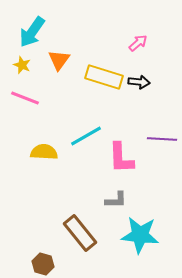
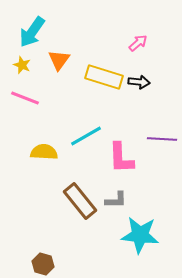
brown rectangle: moved 32 px up
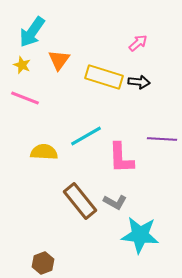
gray L-shape: moved 1 px left, 2 px down; rotated 30 degrees clockwise
brown hexagon: moved 1 px up; rotated 25 degrees clockwise
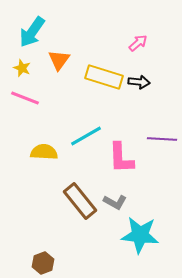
yellow star: moved 3 px down
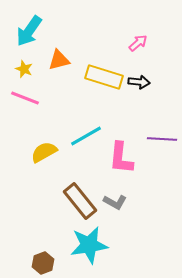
cyan arrow: moved 3 px left, 1 px up
orange triangle: rotated 40 degrees clockwise
yellow star: moved 2 px right, 1 px down
yellow semicircle: rotated 32 degrees counterclockwise
pink L-shape: rotated 8 degrees clockwise
cyan star: moved 51 px left, 10 px down; rotated 15 degrees counterclockwise
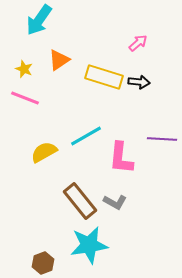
cyan arrow: moved 10 px right, 11 px up
orange triangle: rotated 20 degrees counterclockwise
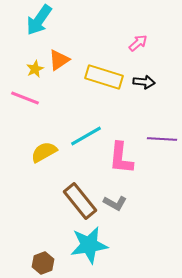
yellow star: moved 11 px right; rotated 24 degrees clockwise
black arrow: moved 5 px right
gray L-shape: moved 1 px down
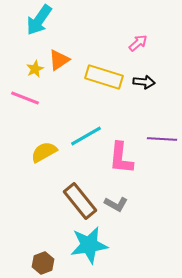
gray L-shape: moved 1 px right, 1 px down
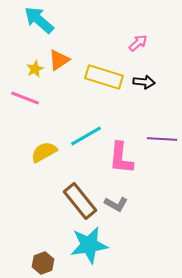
cyan arrow: rotated 96 degrees clockwise
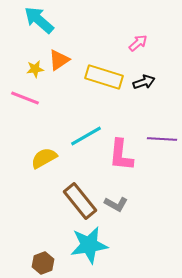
yellow star: rotated 18 degrees clockwise
black arrow: rotated 25 degrees counterclockwise
yellow semicircle: moved 6 px down
pink L-shape: moved 3 px up
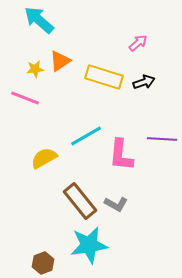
orange triangle: moved 1 px right, 1 px down
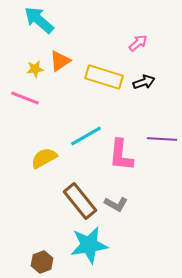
brown hexagon: moved 1 px left, 1 px up
